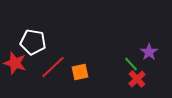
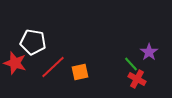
red cross: rotated 18 degrees counterclockwise
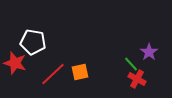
red line: moved 7 px down
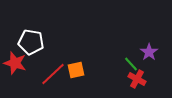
white pentagon: moved 2 px left
orange square: moved 4 px left, 2 px up
